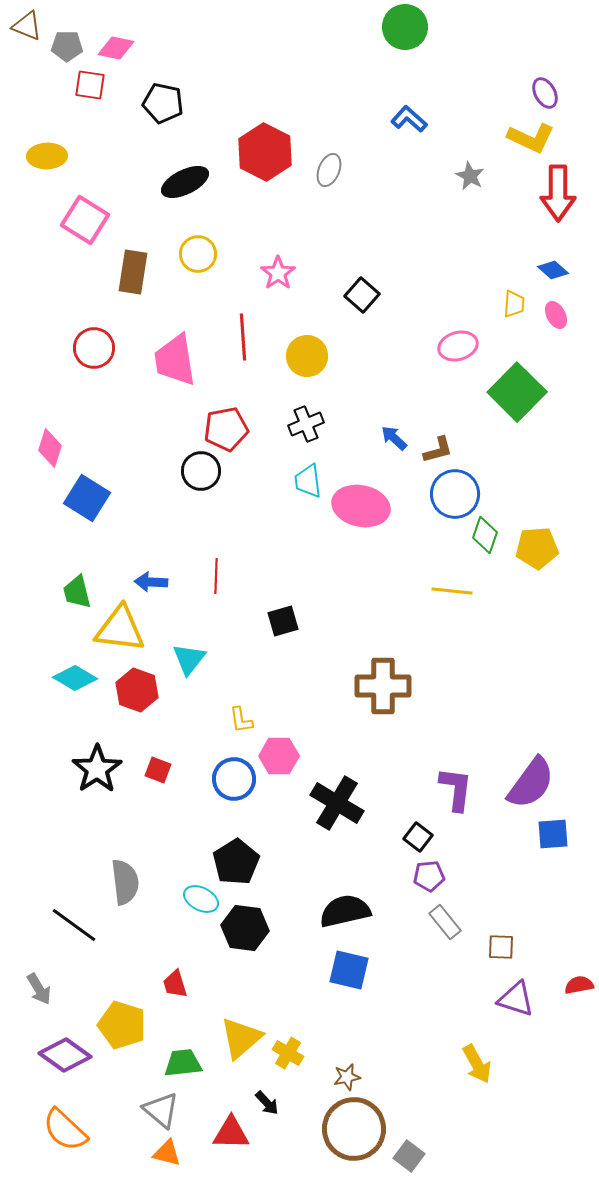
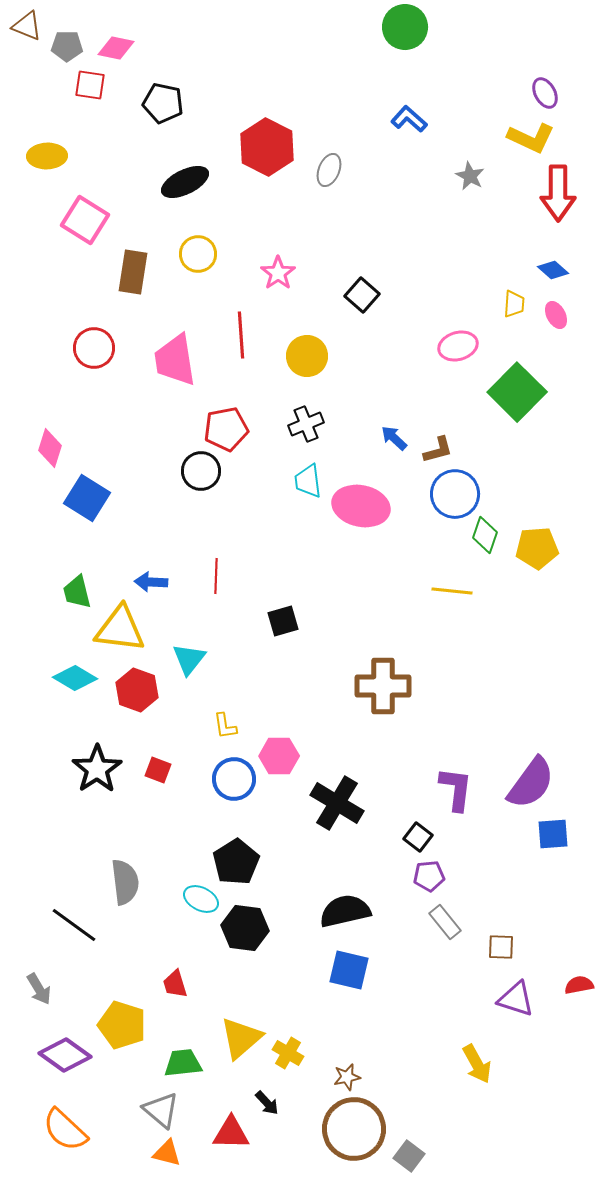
red hexagon at (265, 152): moved 2 px right, 5 px up
red line at (243, 337): moved 2 px left, 2 px up
yellow L-shape at (241, 720): moved 16 px left, 6 px down
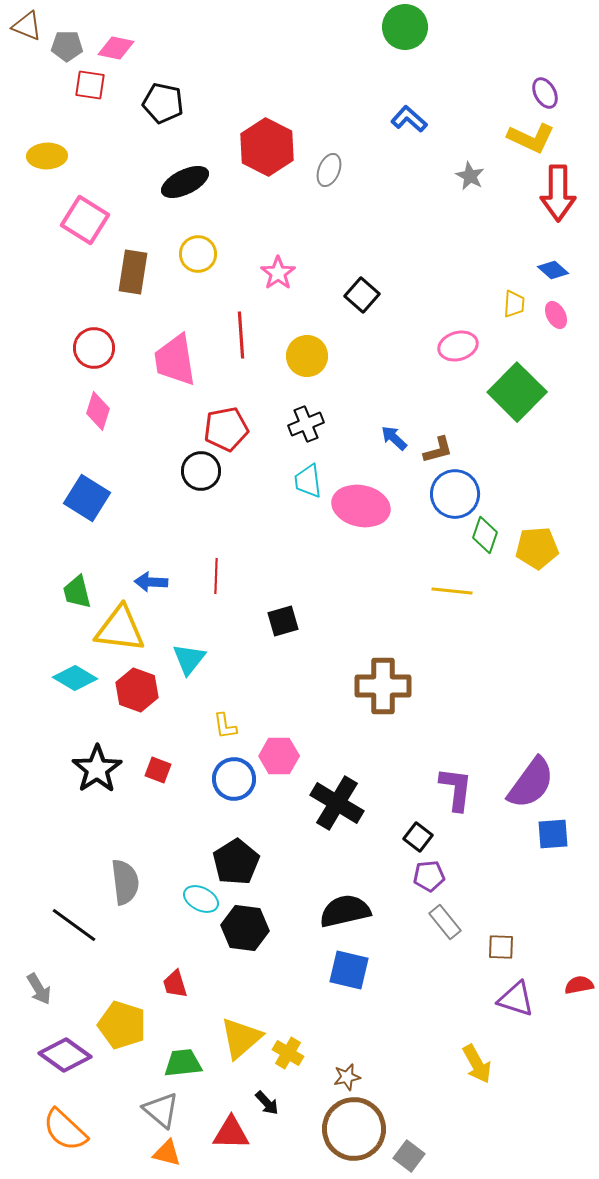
pink diamond at (50, 448): moved 48 px right, 37 px up
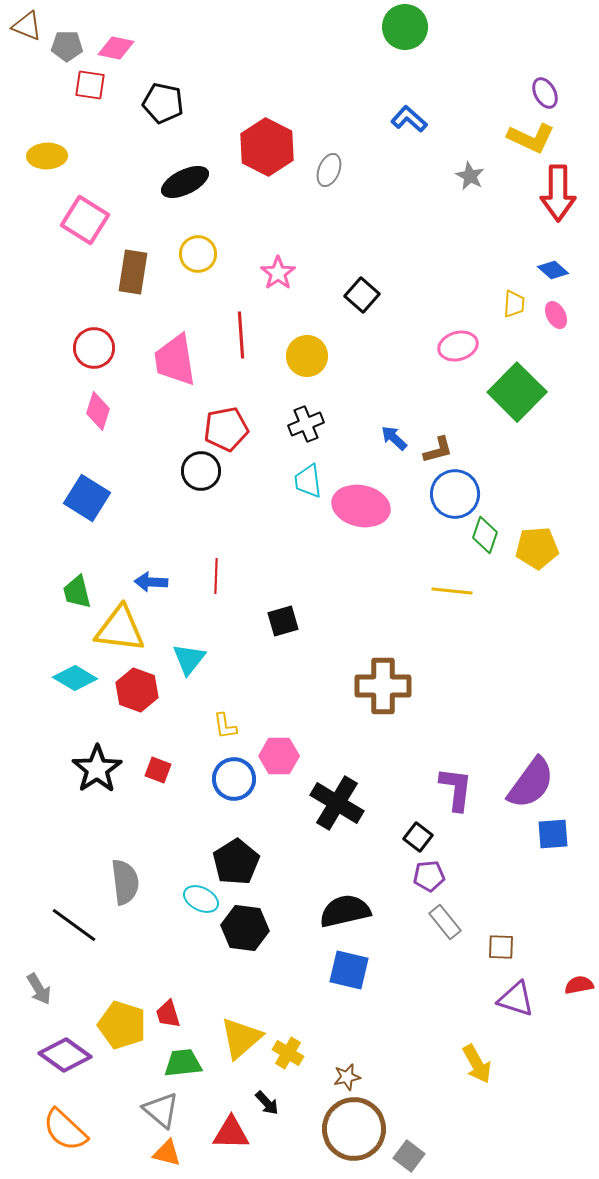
red trapezoid at (175, 984): moved 7 px left, 30 px down
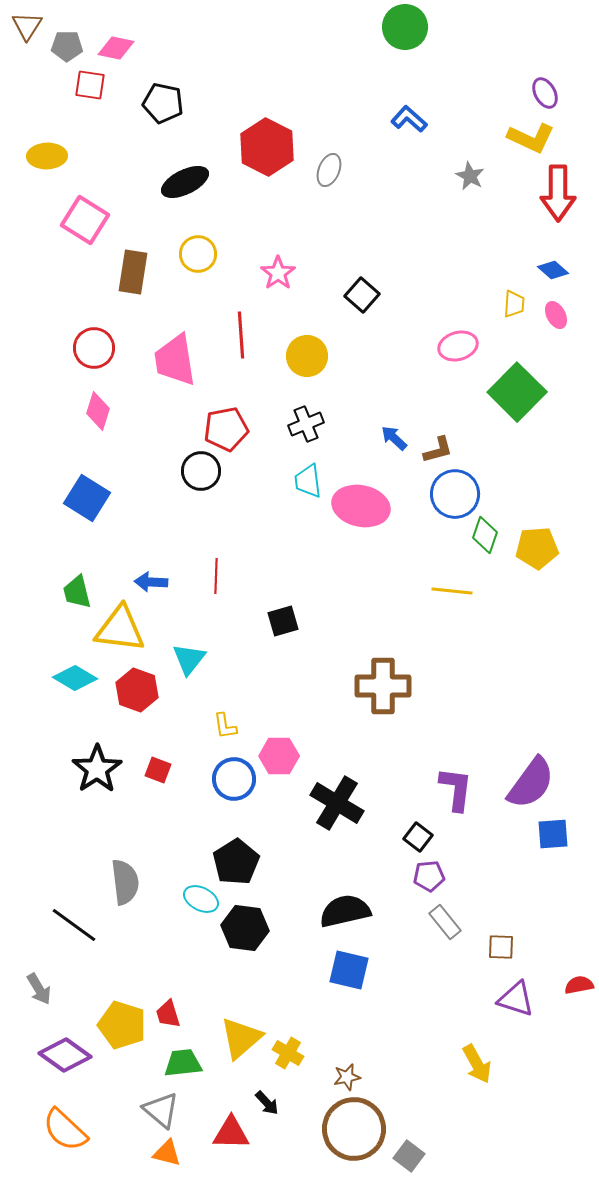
brown triangle at (27, 26): rotated 40 degrees clockwise
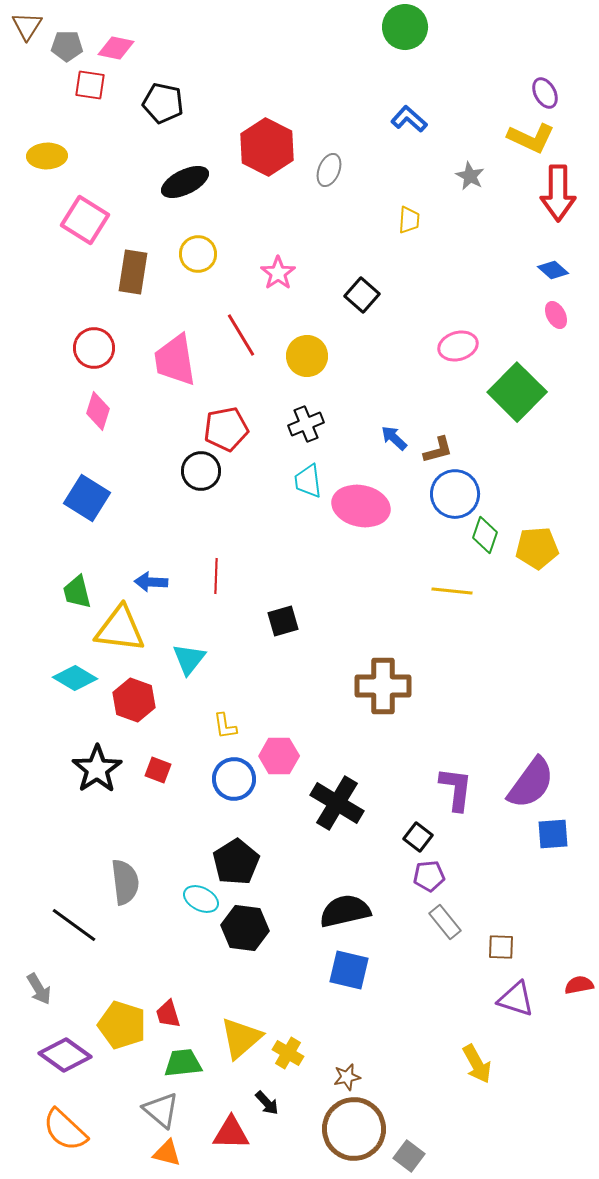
yellow trapezoid at (514, 304): moved 105 px left, 84 px up
red line at (241, 335): rotated 27 degrees counterclockwise
red hexagon at (137, 690): moved 3 px left, 10 px down
